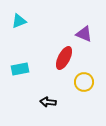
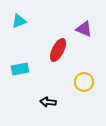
purple triangle: moved 5 px up
red ellipse: moved 6 px left, 8 px up
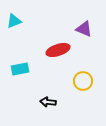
cyan triangle: moved 5 px left
red ellipse: rotated 45 degrees clockwise
yellow circle: moved 1 px left, 1 px up
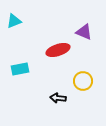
purple triangle: moved 3 px down
black arrow: moved 10 px right, 4 px up
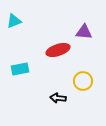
purple triangle: rotated 18 degrees counterclockwise
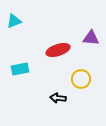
purple triangle: moved 7 px right, 6 px down
yellow circle: moved 2 px left, 2 px up
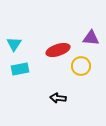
cyan triangle: moved 23 px down; rotated 35 degrees counterclockwise
yellow circle: moved 13 px up
